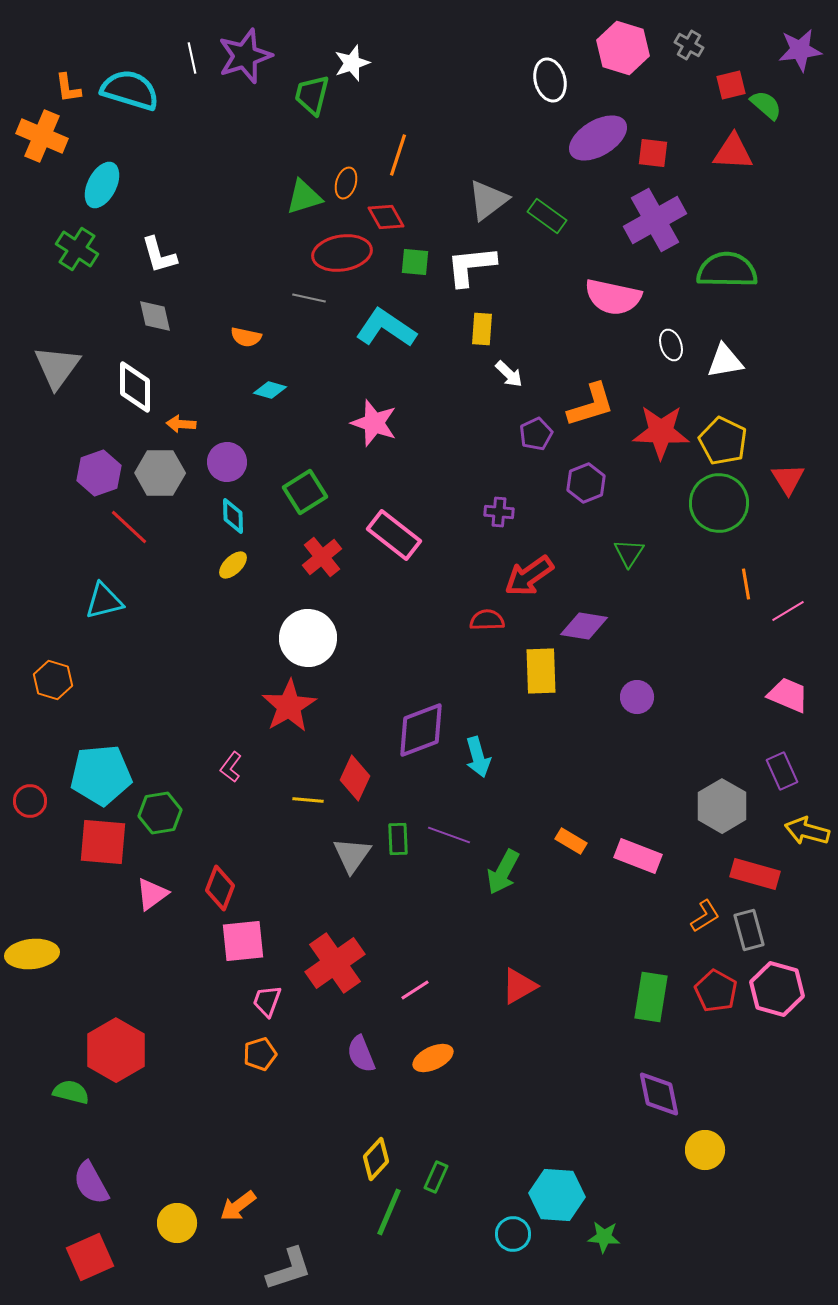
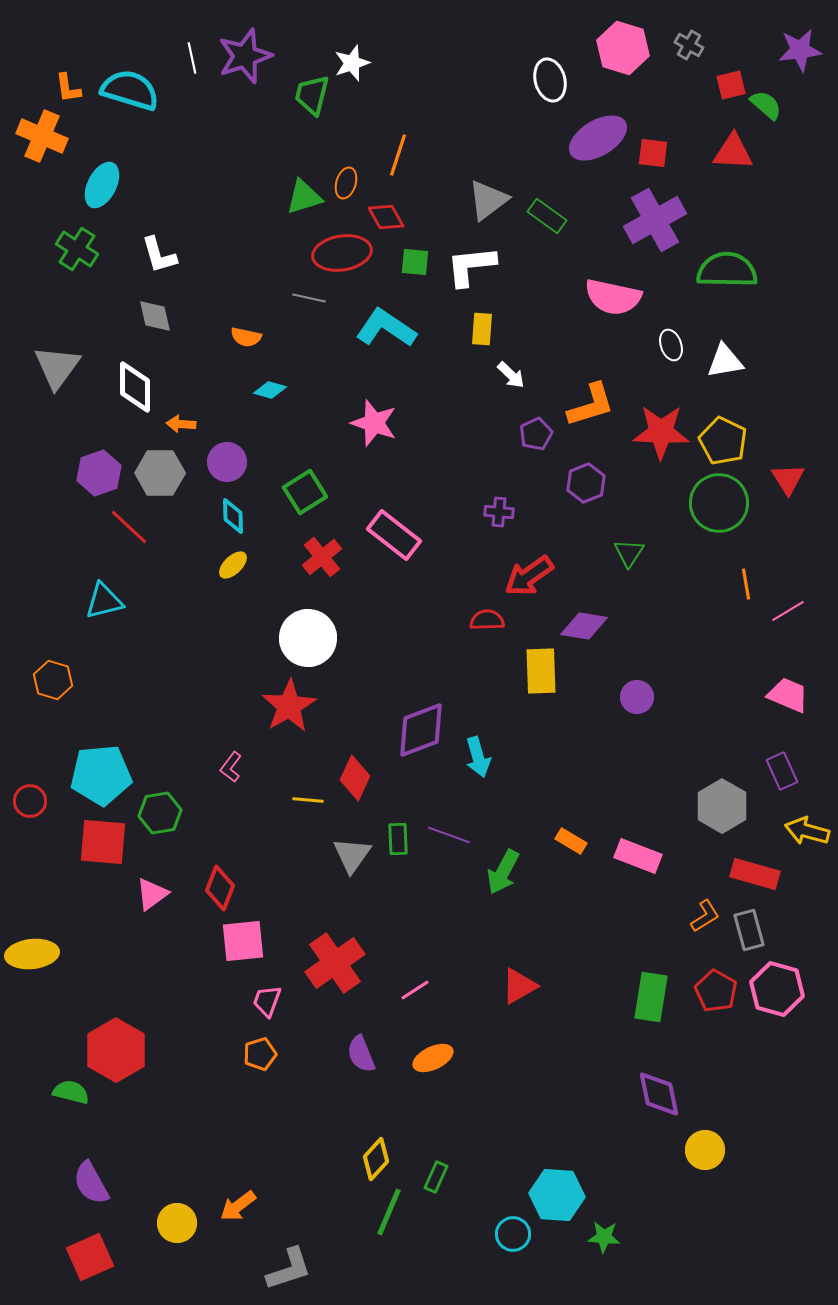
white arrow at (509, 374): moved 2 px right, 1 px down
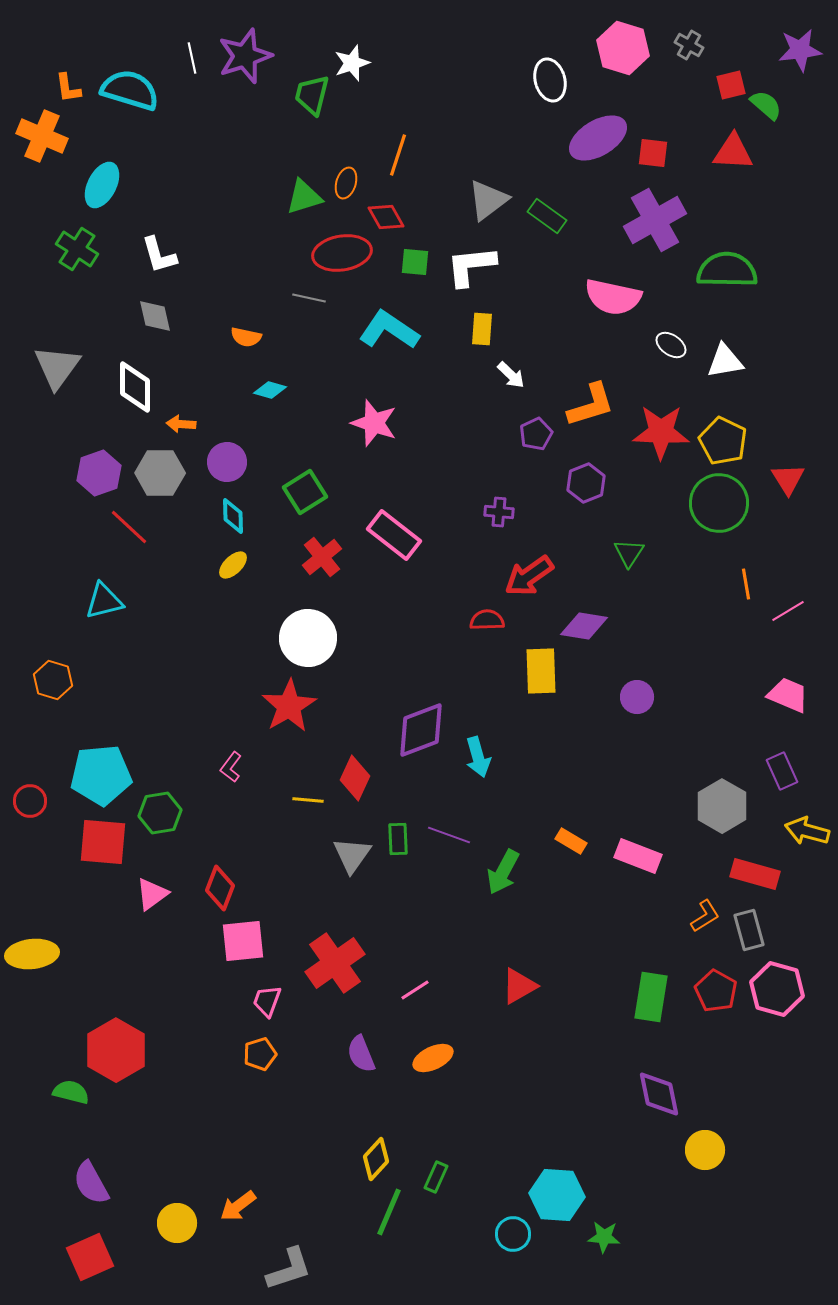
cyan L-shape at (386, 328): moved 3 px right, 2 px down
white ellipse at (671, 345): rotated 36 degrees counterclockwise
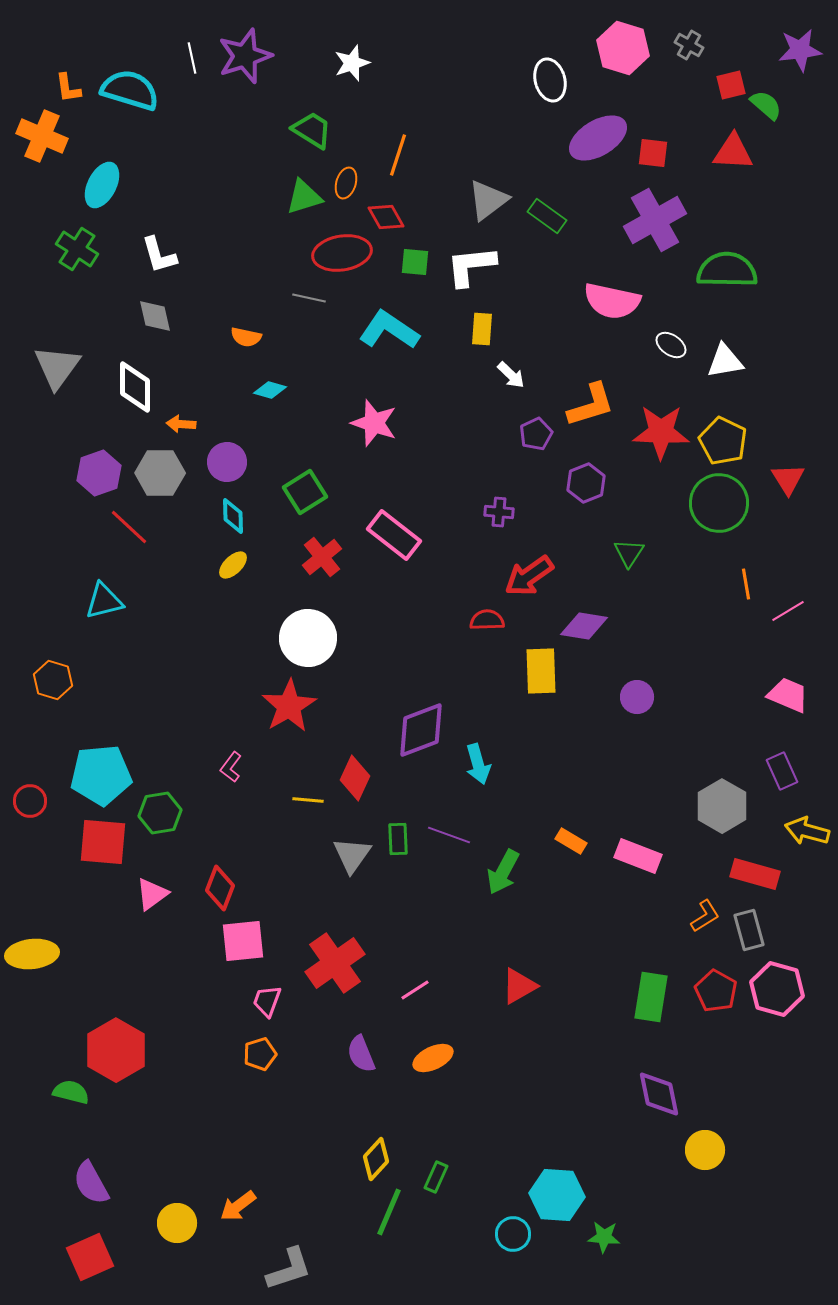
green trapezoid at (312, 95): moved 35 px down; rotated 108 degrees clockwise
pink semicircle at (613, 297): moved 1 px left, 4 px down
cyan arrow at (478, 757): moved 7 px down
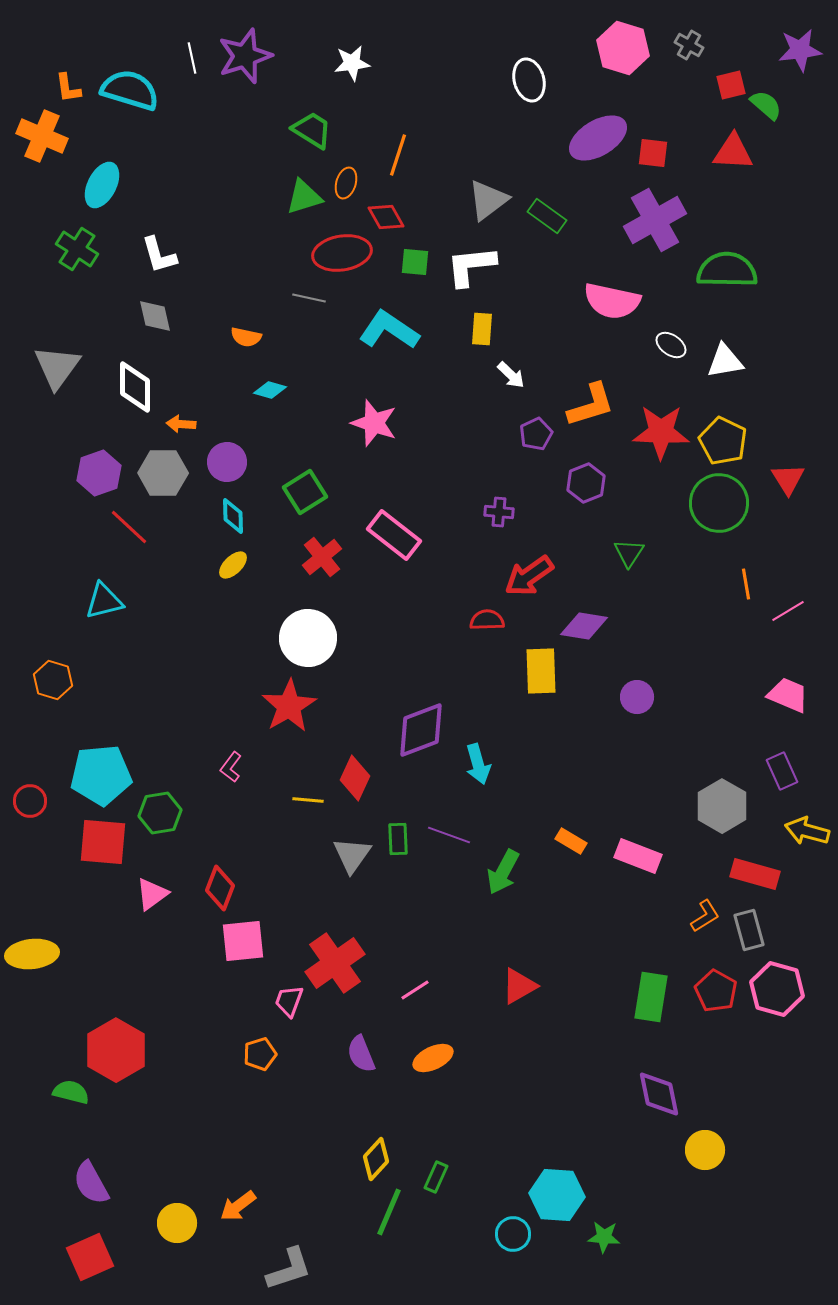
white star at (352, 63): rotated 12 degrees clockwise
white ellipse at (550, 80): moved 21 px left
gray hexagon at (160, 473): moved 3 px right
pink trapezoid at (267, 1001): moved 22 px right
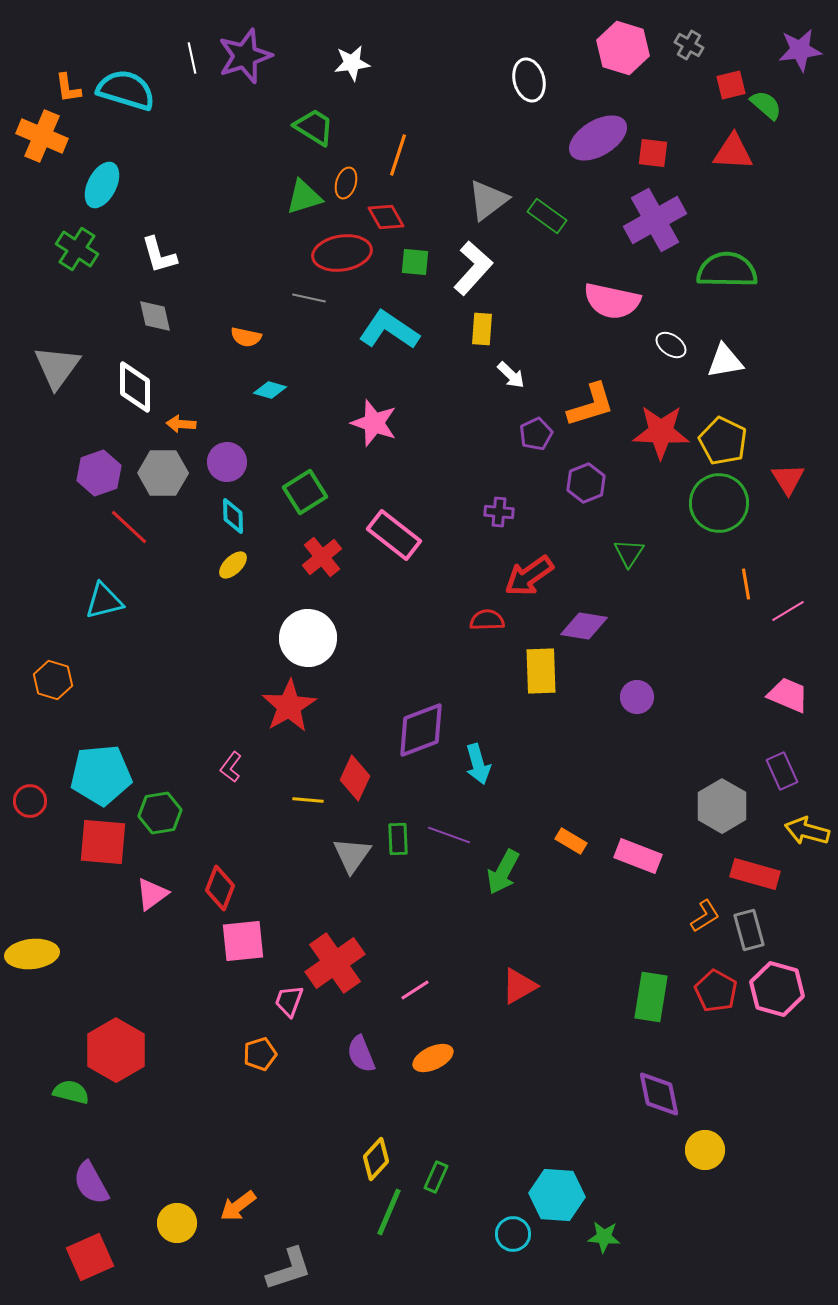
cyan semicircle at (130, 90): moved 4 px left
green trapezoid at (312, 130): moved 2 px right, 3 px up
white L-shape at (471, 266): moved 2 px right, 2 px down; rotated 138 degrees clockwise
